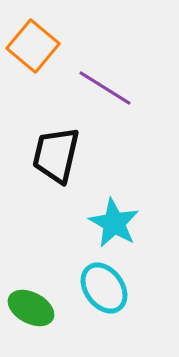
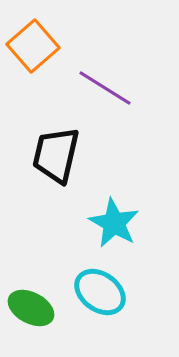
orange square: rotated 9 degrees clockwise
cyan ellipse: moved 4 px left, 4 px down; rotated 18 degrees counterclockwise
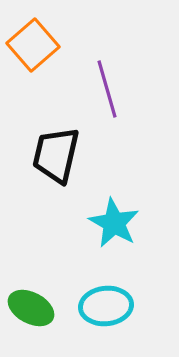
orange square: moved 1 px up
purple line: moved 2 px right, 1 px down; rotated 42 degrees clockwise
cyan ellipse: moved 6 px right, 14 px down; rotated 42 degrees counterclockwise
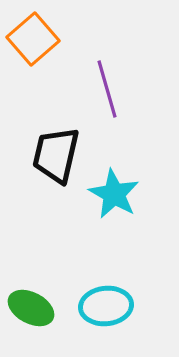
orange square: moved 6 px up
cyan star: moved 29 px up
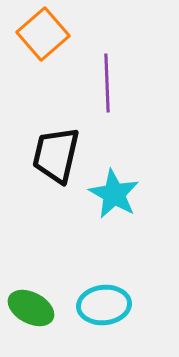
orange square: moved 10 px right, 5 px up
purple line: moved 6 px up; rotated 14 degrees clockwise
cyan ellipse: moved 2 px left, 1 px up
